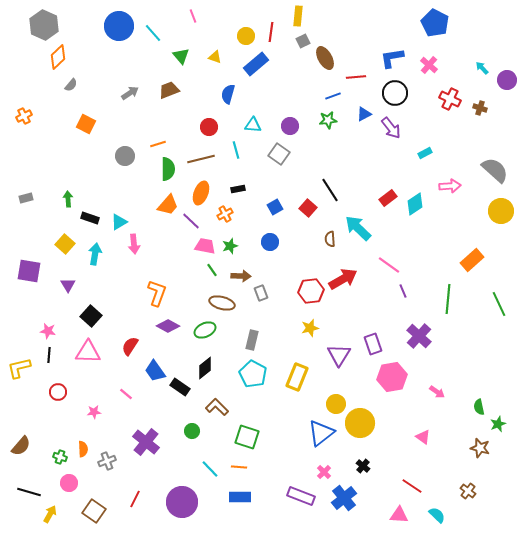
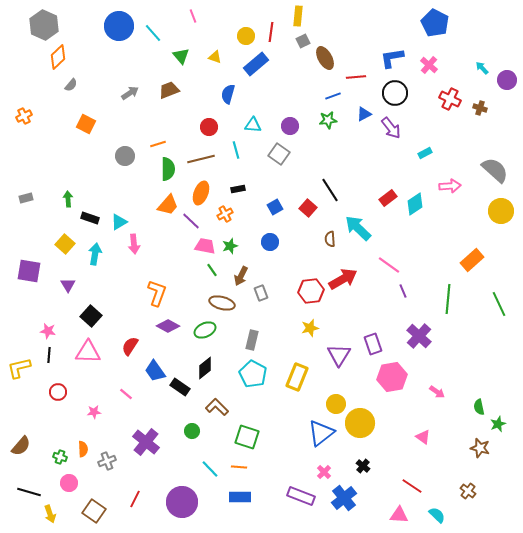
brown arrow at (241, 276): rotated 114 degrees clockwise
yellow arrow at (50, 514): rotated 132 degrees clockwise
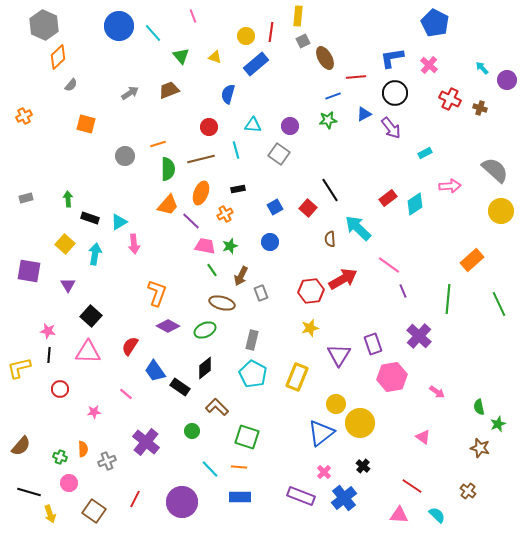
orange square at (86, 124): rotated 12 degrees counterclockwise
red circle at (58, 392): moved 2 px right, 3 px up
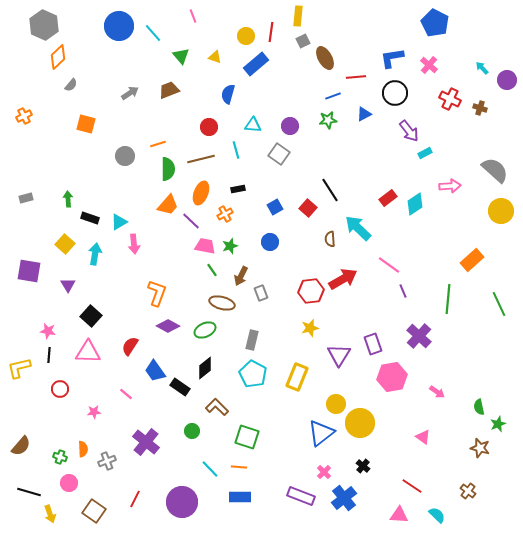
purple arrow at (391, 128): moved 18 px right, 3 px down
